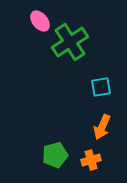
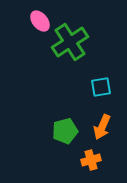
green pentagon: moved 10 px right, 24 px up
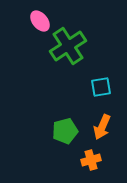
green cross: moved 2 px left, 4 px down
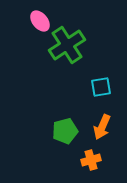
green cross: moved 1 px left, 1 px up
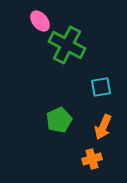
green cross: rotated 30 degrees counterclockwise
orange arrow: moved 1 px right
green pentagon: moved 6 px left, 11 px up; rotated 10 degrees counterclockwise
orange cross: moved 1 px right, 1 px up
